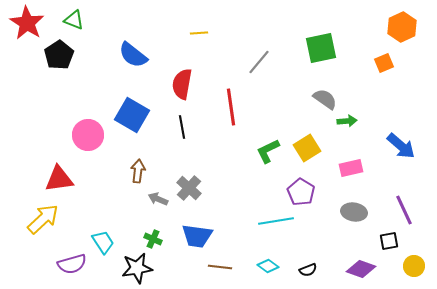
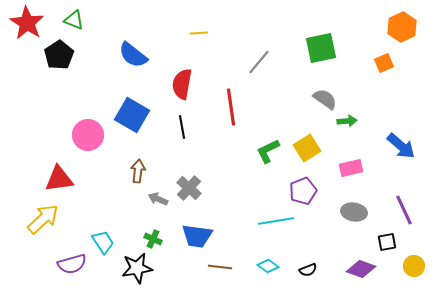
purple pentagon: moved 2 px right, 1 px up; rotated 20 degrees clockwise
black square: moved 2 px left, 1 px down
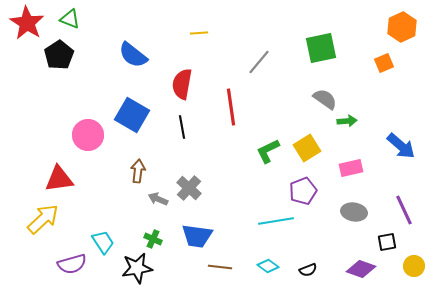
green triangle: moved 4 px left, 1 px up
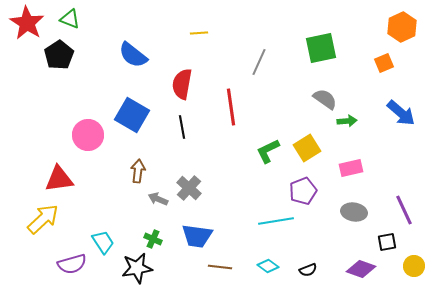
gray line: rotated 16 degrees counterclockwise
blue arrow: moved 33 px up
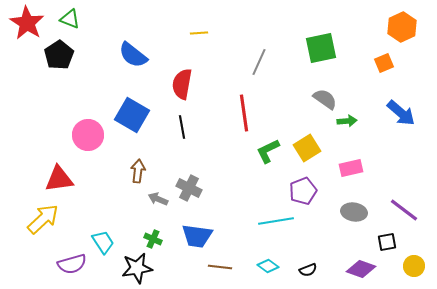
red line: moved 13 px right, 6 px down
gray cross: rotated 15 degrees counterclockwise
purple line: rotated 28 degrees counterclockwise
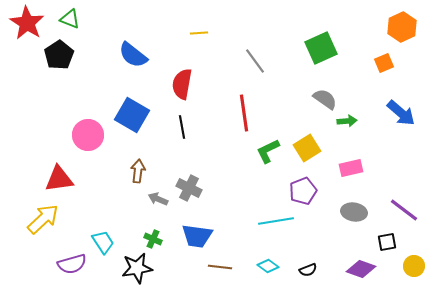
green square: rotated 12 degrees counterclockwise
gray line: moved 4 px left, 1 px up; rotated 60 degrees counterclockwise
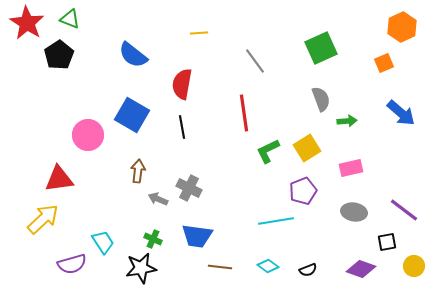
gray semicircle: moved 4 px left; rotated 35 degrees clockwise
black star: moved 4 px right
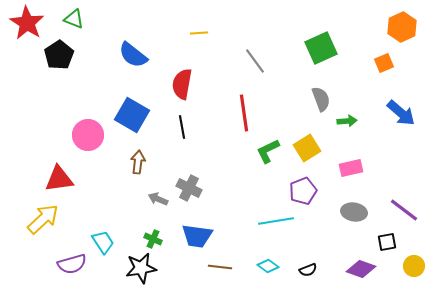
green triangle: moved 4 px right
brown arrow: moved 9 px up
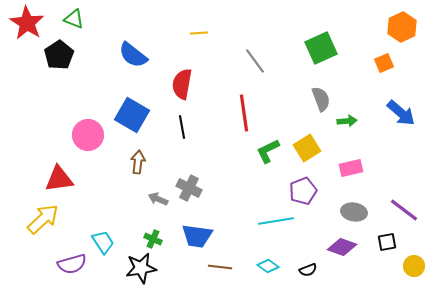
purple diamond: moved 19 px left, 22 px up
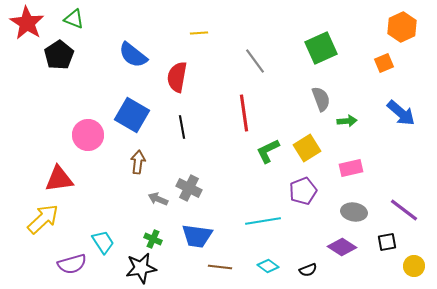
red semicircle: moved 5 px left, 7 px up
cyan line: moved 13 px left
purple diamond: rotated 12 degrees clockwise
